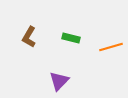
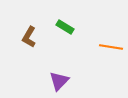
green rectangle: moved 6 px left, 11 px up; rotated 18 degrees clockwise
orange line: rotated 25 degrees clockwise
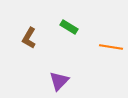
green rectangle: moved 4 px right
brown L-shape: moved 1 px down
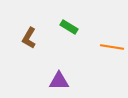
orange line: moved 1 px right
purple triangle: rotated 45 degrees clockwise
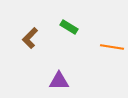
brown L-shape: moved 1 px right; rotated 15 degrees clockwise
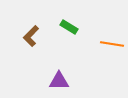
brown L-shape: moved 1 px right, 2 px up
orange line: moved 3 px up
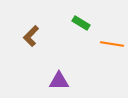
green rectangle: moved 12 px right, 4 px up
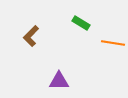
orange line: moved 1 px right, 1 px up
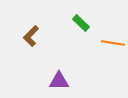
green rectangle: rotated 12 degrees clockwise
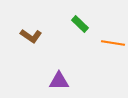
green rectangle: moved 1 px left, 1 px down
brown L-shape: rotated 100 degrees counterclockwise
